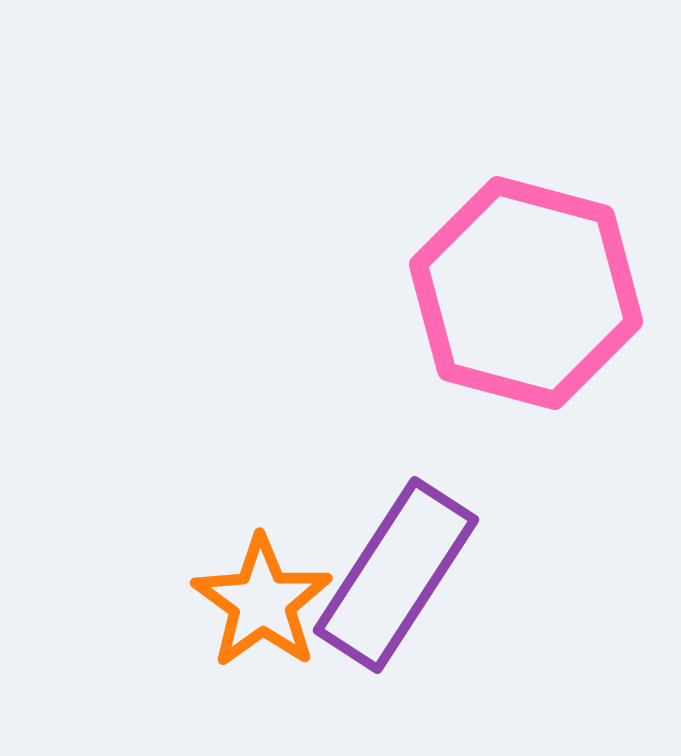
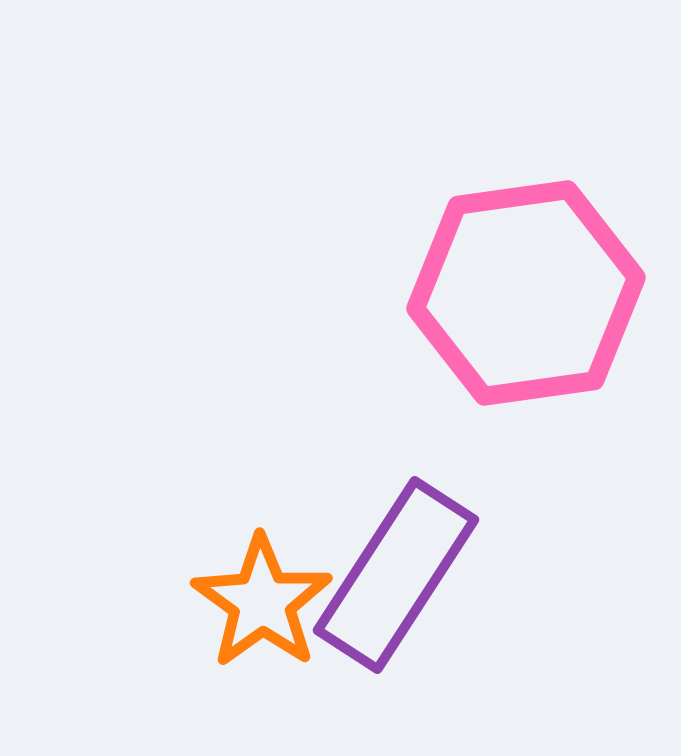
pink hexagon: rotated 23 degrees counterclockwise
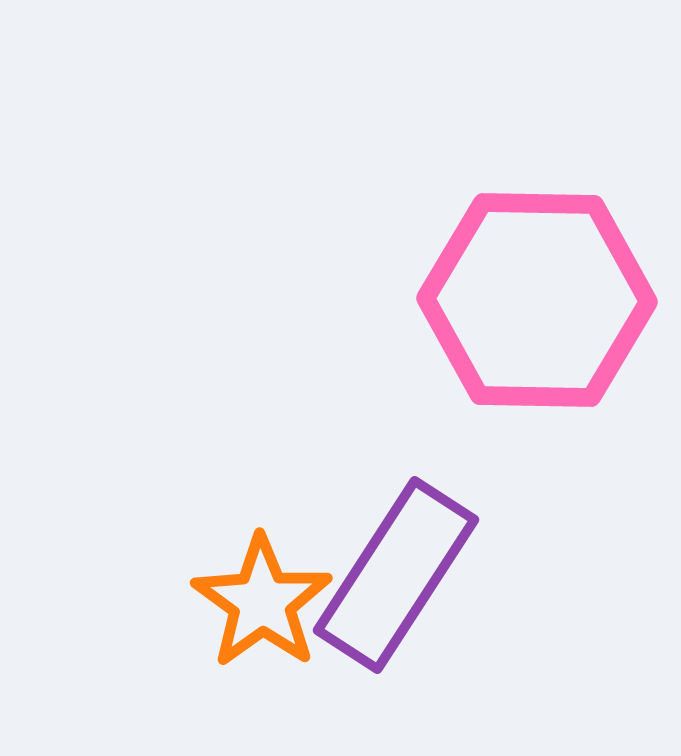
pink hexagon: moved 11 px right, 7 px down; rotated 9 degrees clockwise
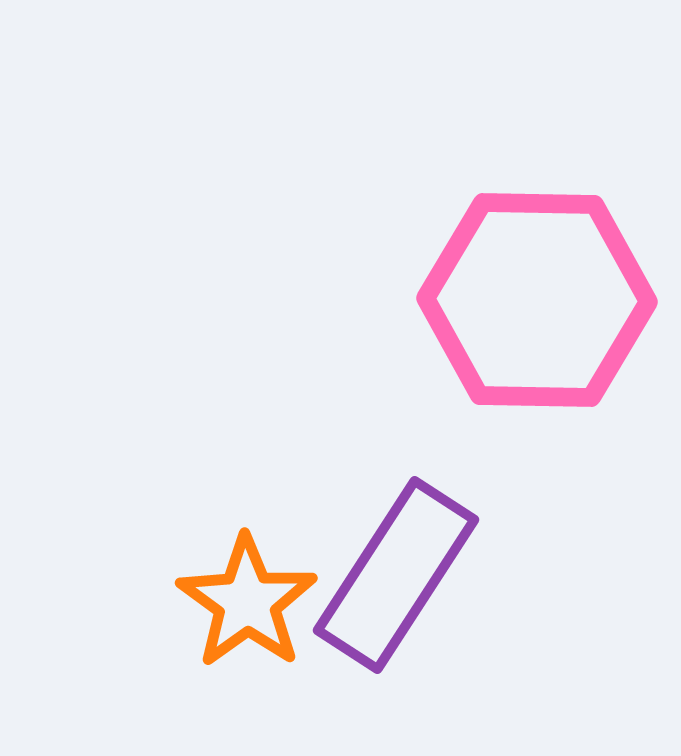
orange star: moved 15 px left
